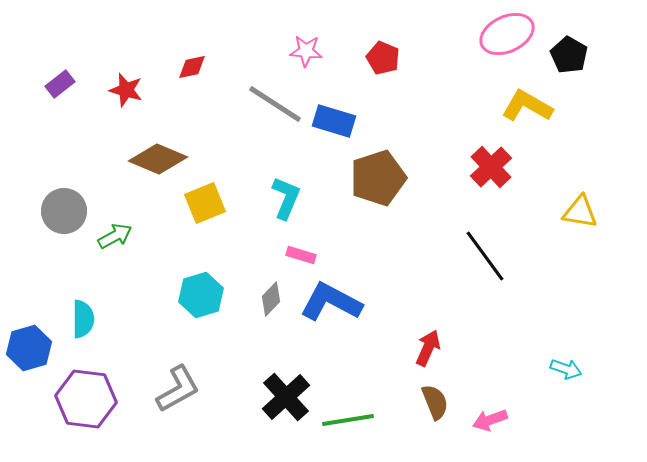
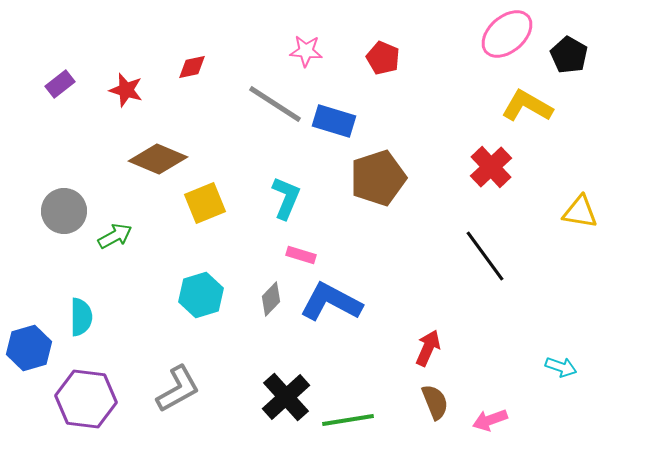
pink ellipse: rotated 16 degrees counterclockwise
cyan semicircle: moved 2 px left, 2 px up
cyan arrow: moved 5 px left, 2 px up
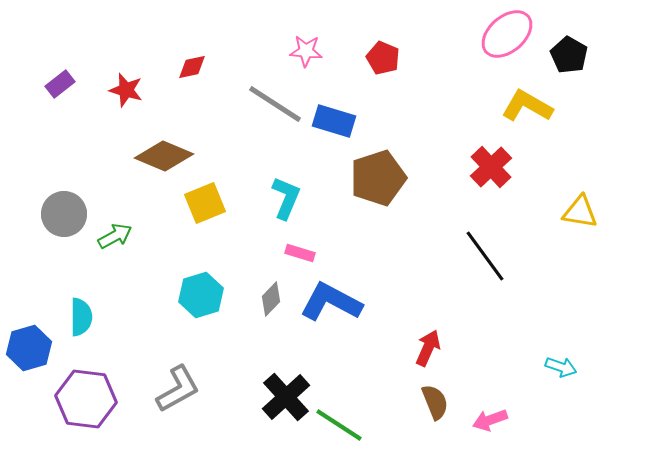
brown diamond: moved 6 px right, 3 px up
gray circle: moved 3 px down
pink rectangle: moved 1 px left, 2 px up
green line: moved 9 px left, 5 px down; rotated 42 degrees clockwise
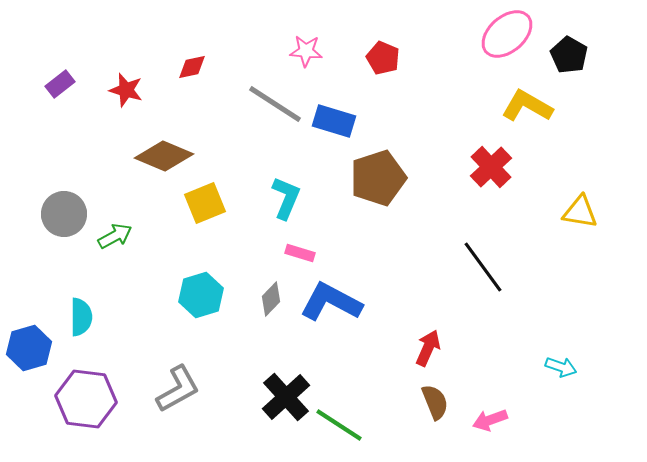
black line: moved 2 px left, 11 px down
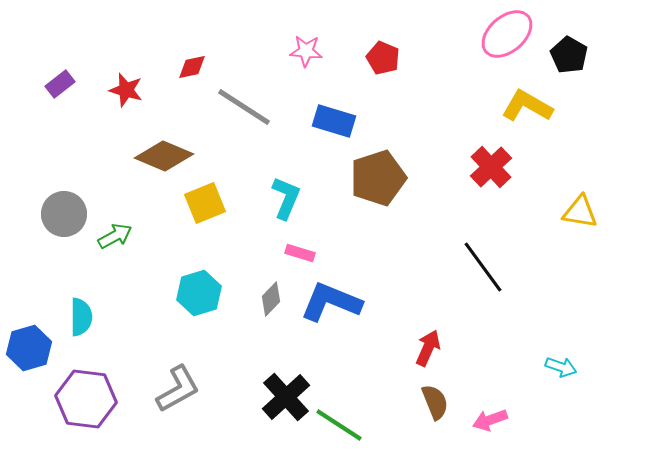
gray line: moved 31 px left, 3 px down
cyan hexagon: moved 2 px left, 2 px up
blue L-shape: rotated 6 degrees counterclockwise
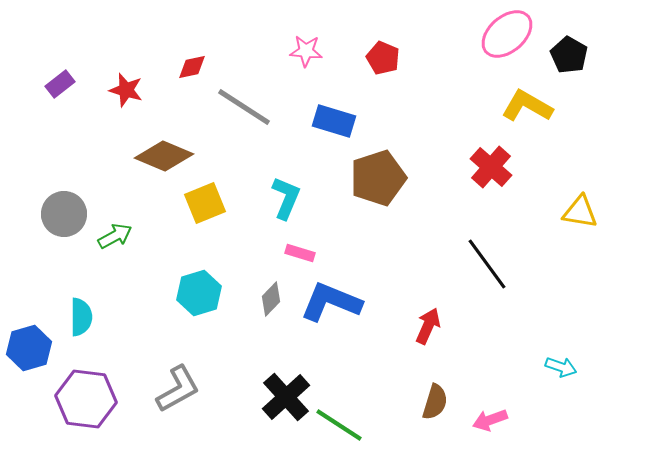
red cross: rotated 6 degrees counterclockwise
black line: moved 4 px right, 3 px up
red arrow: moved 22 px up
brown semicircle: rotated 39 degrees clockwise
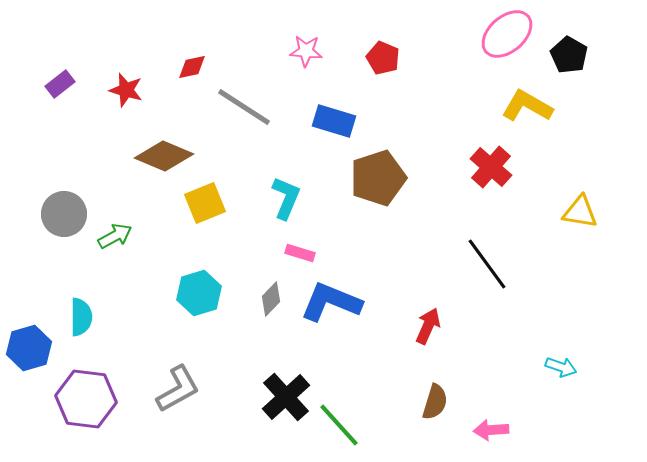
pink arrow: moved 1 px right, 10 px down; rotated 16 degrees clockwise
green line: rotated 15 degrees clockwise
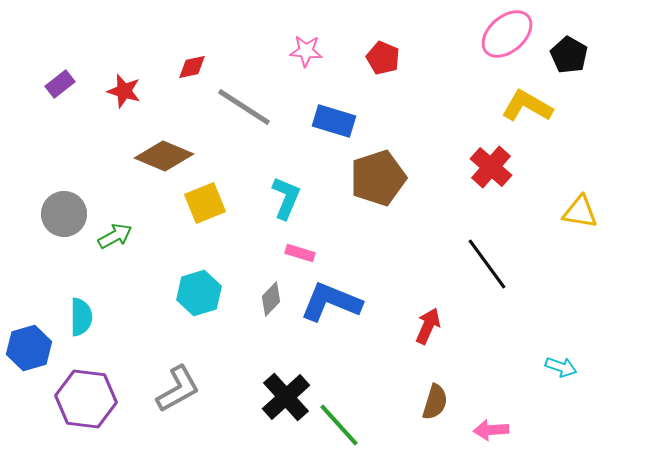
red star: moved 2 px left, 1 px down
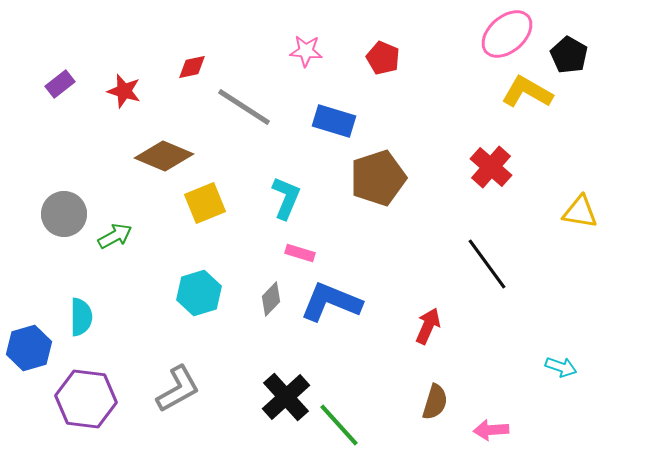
yellow L-shape: moved 14 px up
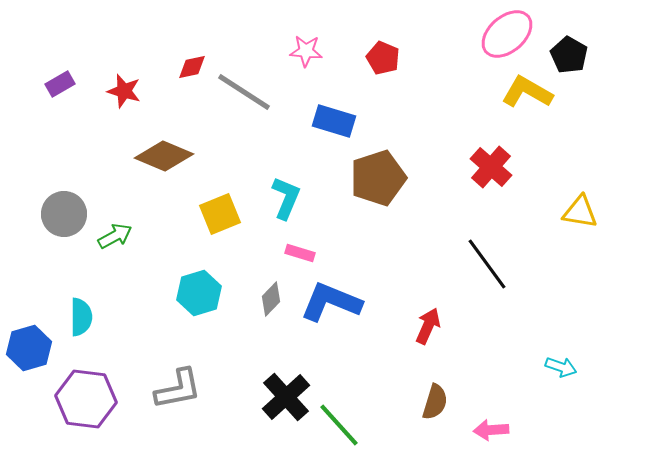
purple rectangle: rotated 8 degrees clockwise
gray line: moved 15 px up
yellow square: moved 15 px right, 11 px down
gray L-shape: rotated 18 degrees clockwise
